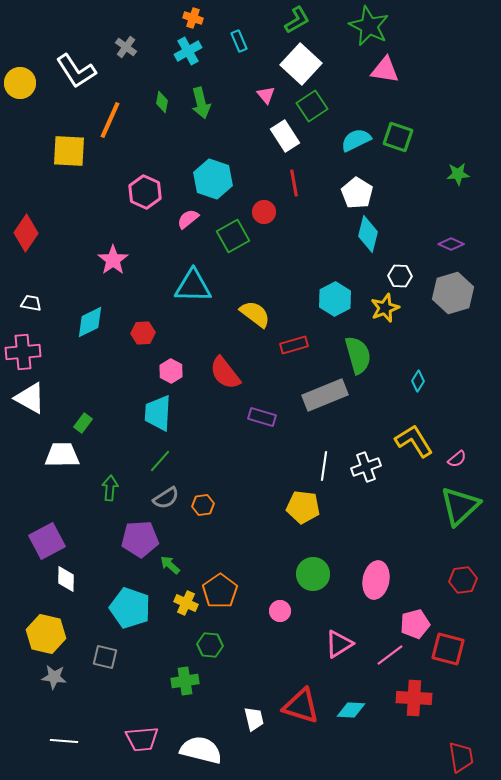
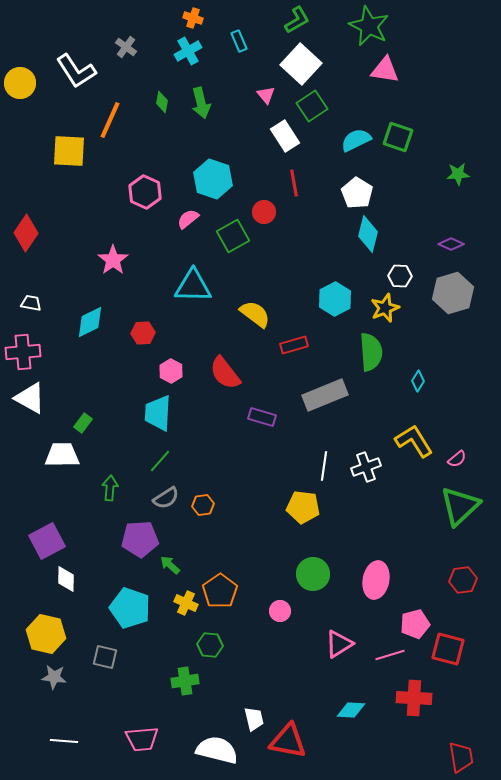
green semicircle at (358, 355): moved 13 px right, 3 px up; rotated 12 degrees clockwise
pink line at (390, 655): rotated 20 degrees clockwise
red triangle at (301, 706): moved 13 px left, 35 px down; rotated 6 degrees counterclockwise
white semicircle at (201, 750): moved 16 px right
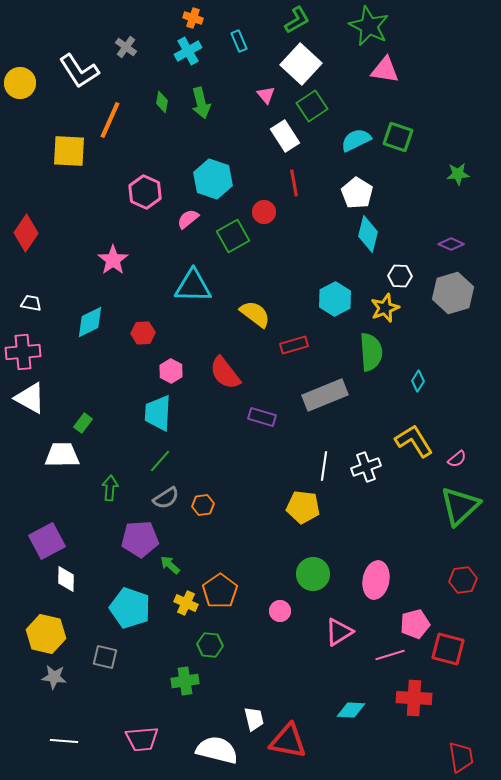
white L-shape at (76, 71): moved 3 px right
pink triangle at (339, 644): moved 12 px up
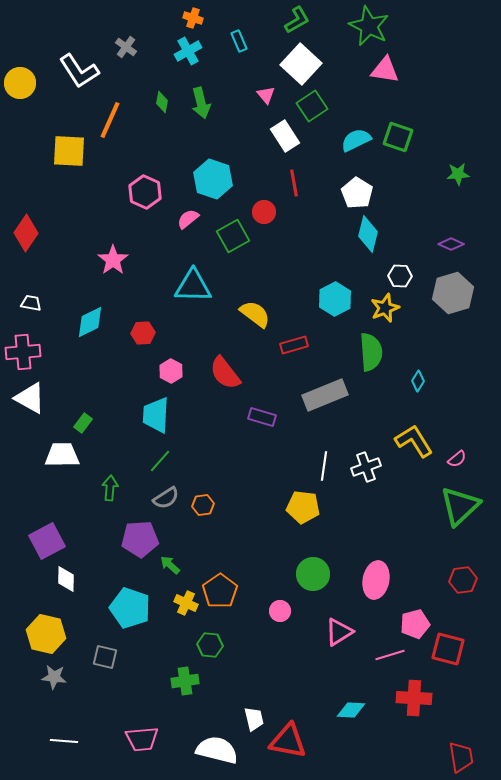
cyan trapezoid at (158, 413): moved 2 px left, 2 px down
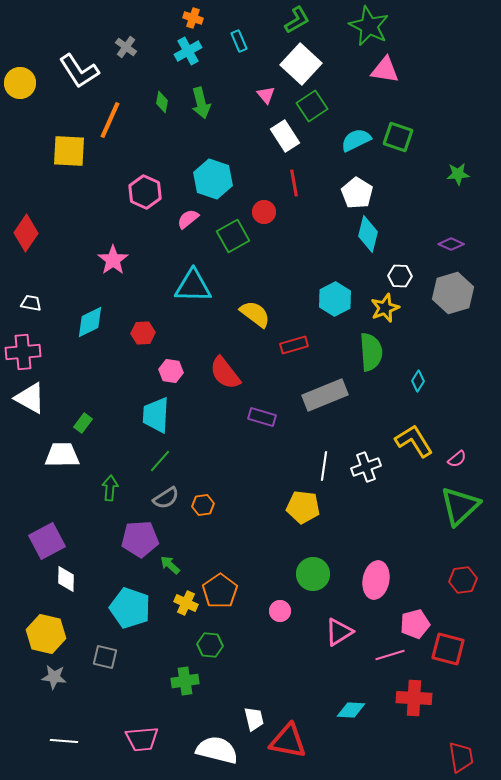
pink hexagon at (171, 371): rotated 20 degrees counterclockwise
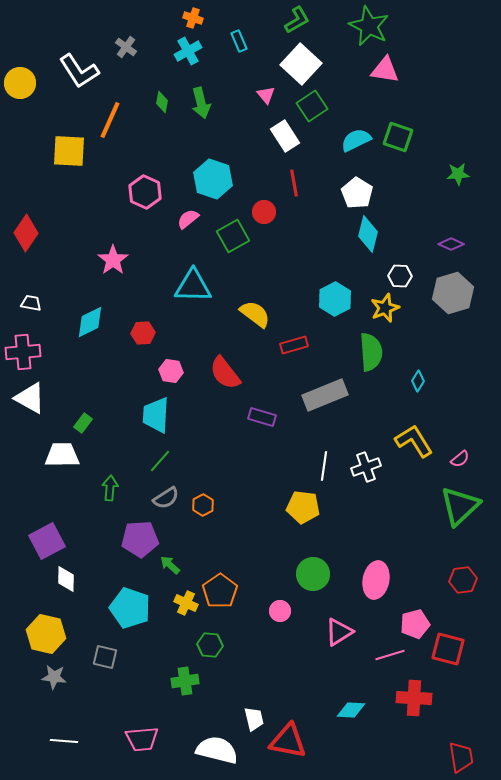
pink semicircle at (457, 459): moved 3 px right
orange hexagon at (203, 505): rotated 20 degrees counterclockwise
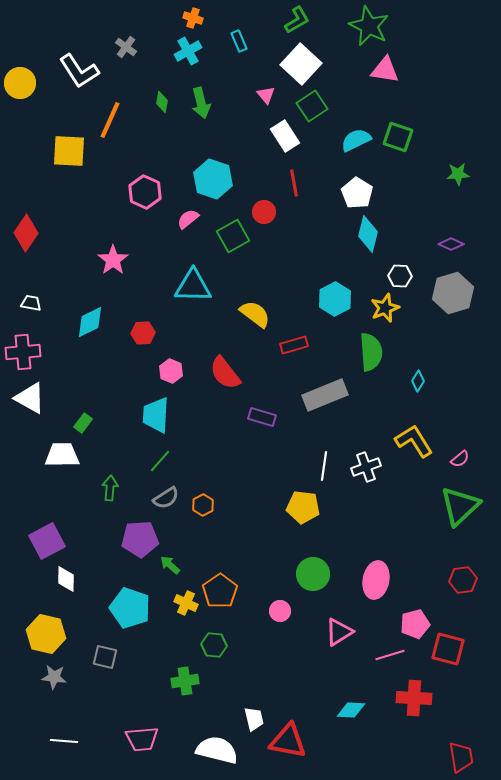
pink hexagon at (171, 371): rotated 15 degrees clockwise
green hexagon at (210, 645): moved 4 px right
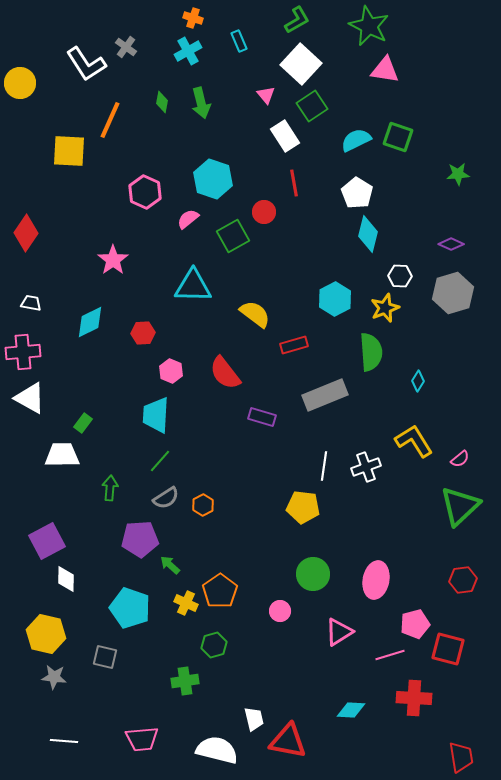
white L-shape at (79, 71): moved 7 px right, 7 px up
green hexagon at (214, 645): rotated 20 degrees counterclockwise
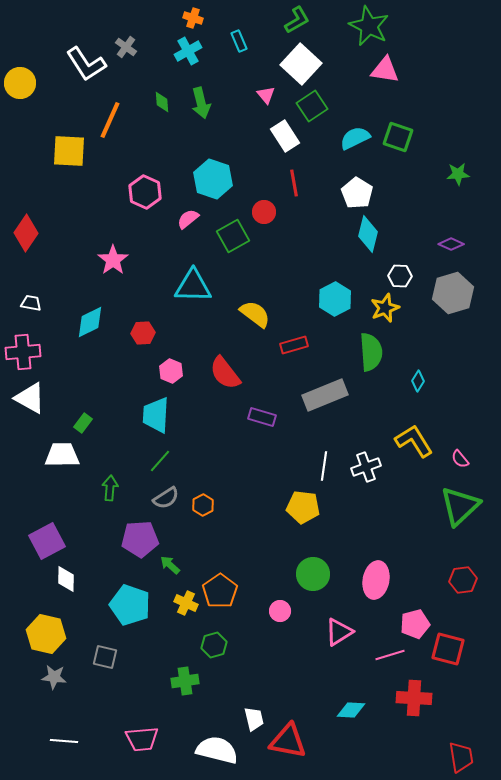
green diamond at (162, 102): rotated 15 degrees counterclockwise
cyan semicircle at (356, 140): moved 1 px left, 2 px up
pink semicircle at (460, 459): rotated 90 degrees clockwise
cyan pentagon at (130, 608): moved 3 px up
